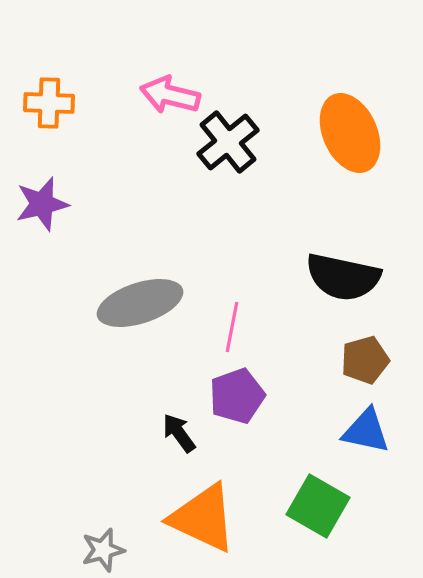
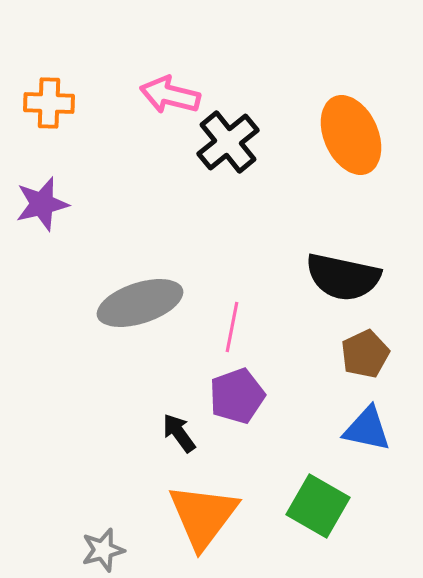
orange ellipse: moved 1 px right, 2 px down
brown pentagon: moved 6 px up; rotated 9 degrees counterclockwise
blue triangle: moved 1 px right, 2 px up
orange triangle: moved 2 px up; rotated 42 degrees clockwise
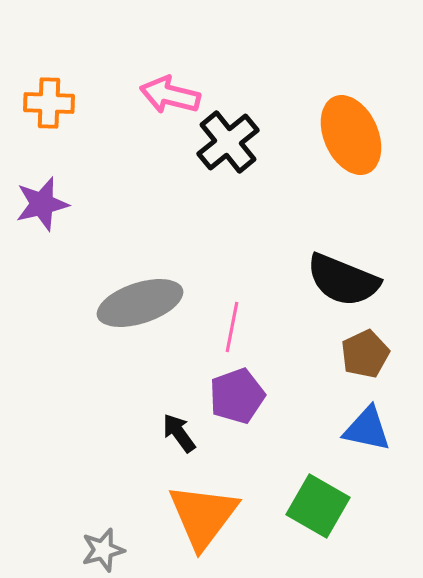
black semicircle: moved 3 px down; rotated 10 degrees clockwise
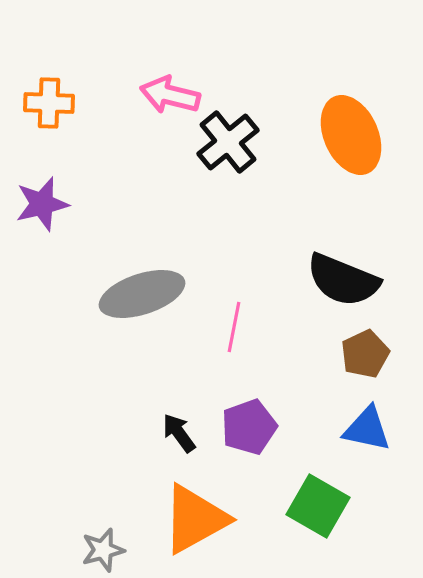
gray ellipse: moved 2 px right, 9 px up
pink line: moved 2 px right
purple pentagon: moved 12 px right, 31 px down
orange triangle: moved 8 px left, 3 px down; rotated 24 degrees clockwise
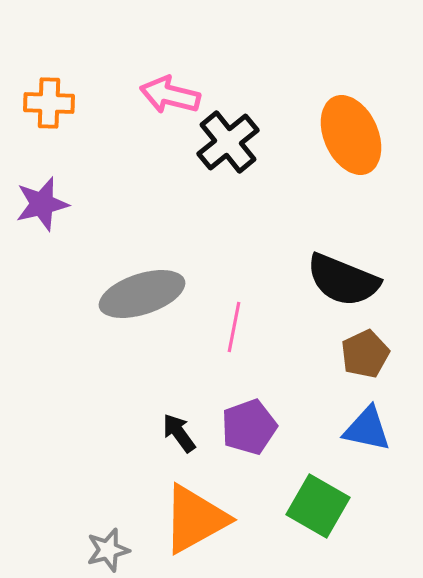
gray star: moved 5 px right
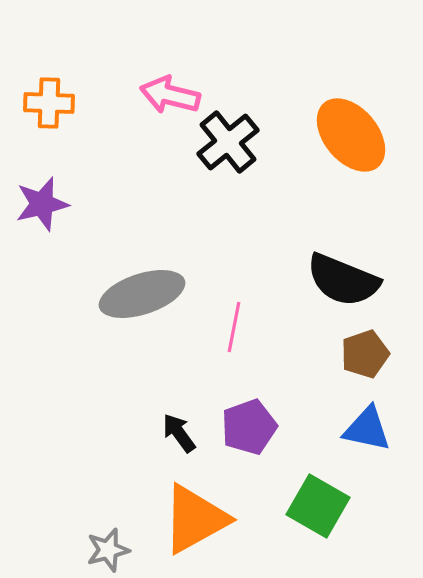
orange ellipse: rotated 16 degrees counterclockwise
brown pentagon: rotated 6 degrees clockwise
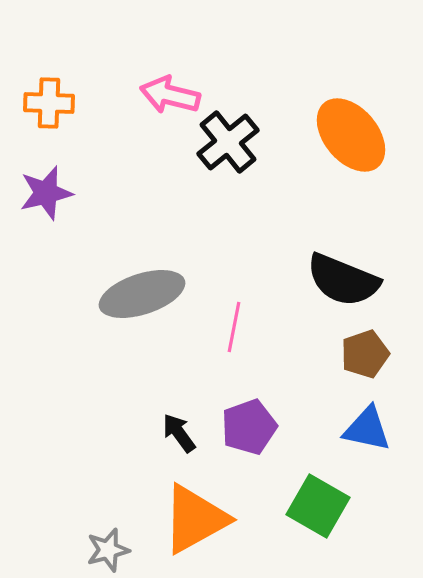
purple star: moved 4 px right, 11 px up
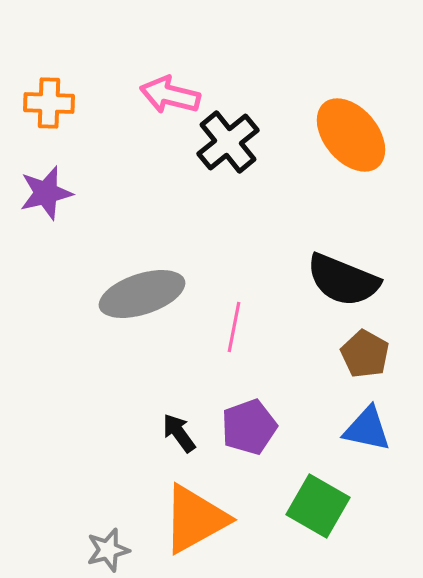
brown pentagon: rotated 24 degrees counterclockwise
